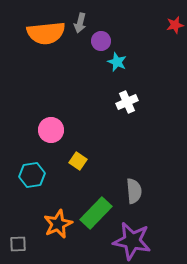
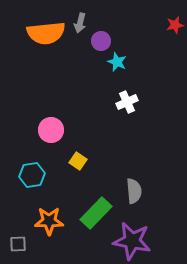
orange star: moved 9 px left, 3 px up; rotated 24 degrees clockwise
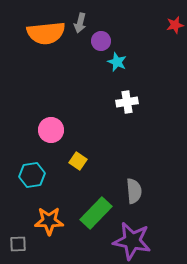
white cross: rotated 15 degrees clockwise
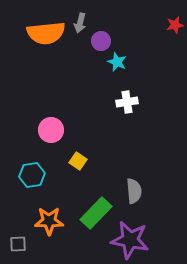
purple star: moved 2 px left, 1 px up
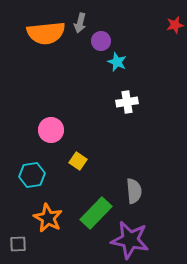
orange star: moved 1 px left, 3 px up; rotated 28 degrees clockwise
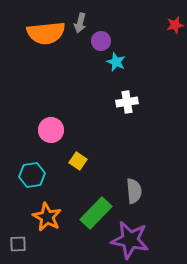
cyan star: moved 1 px left
orange star: moved 1 px left, 1 px up
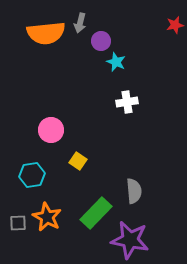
gray square: moved 21 px up
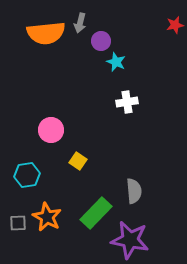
cyan hexagon: moved 5 px left
